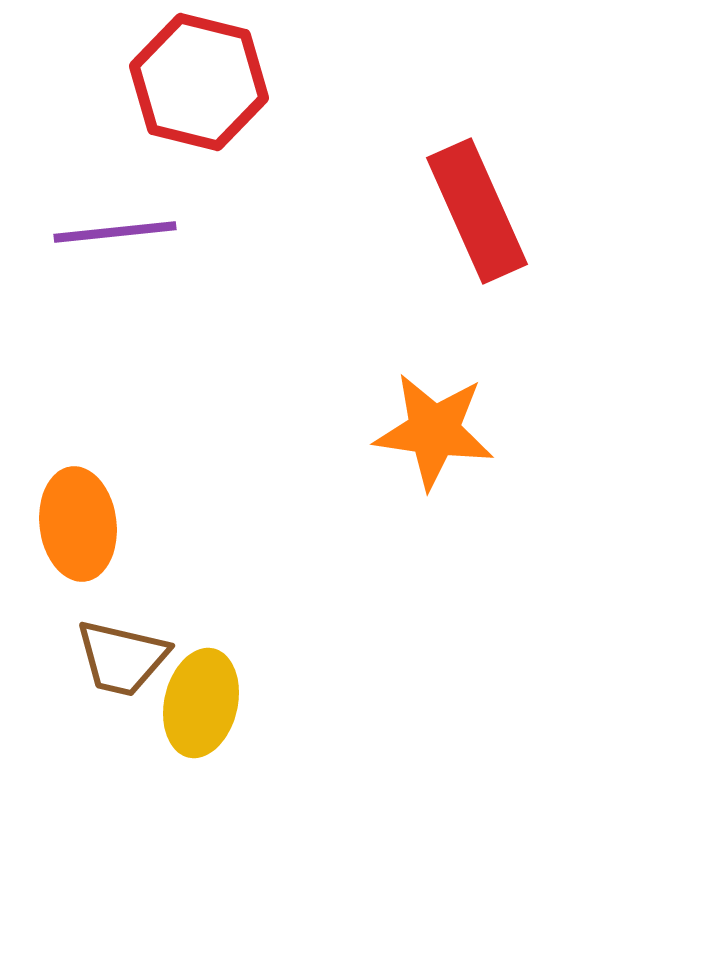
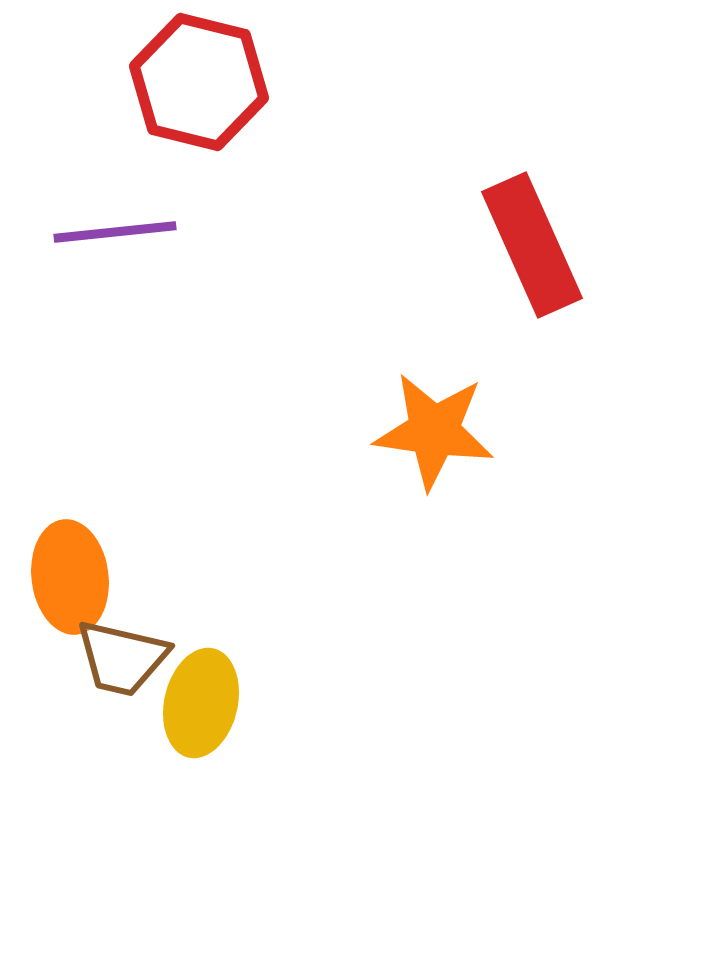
red rectangle: moved 55 px right, 34 px down
orange ellipse: moved 8 px left, 53 px down
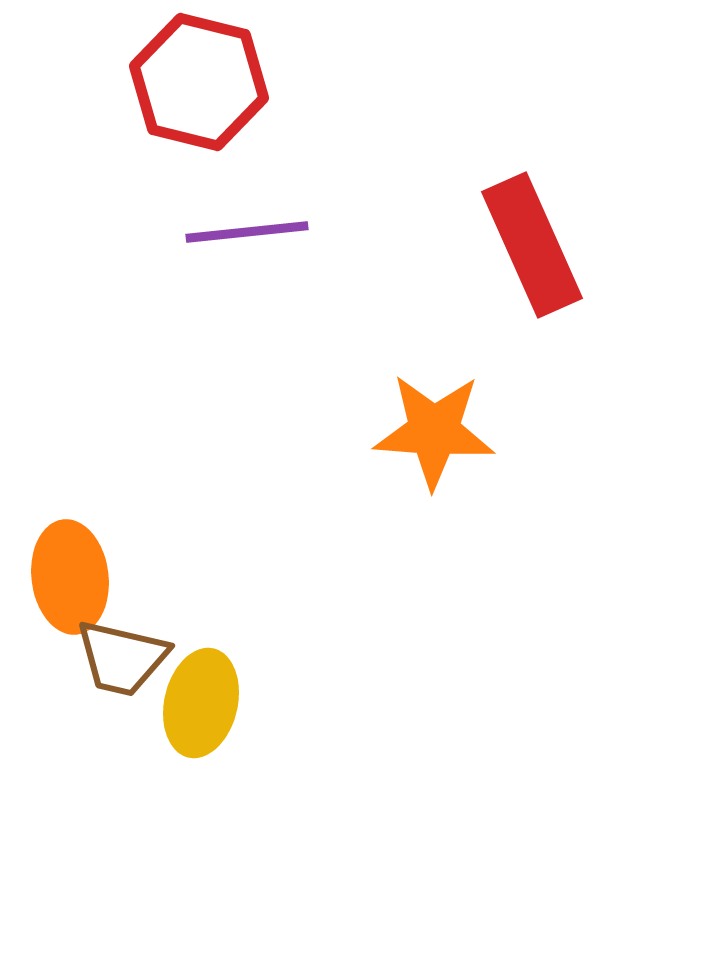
purple line: moved 132 px right
orange star: rotated 4 degrees counterclockwise
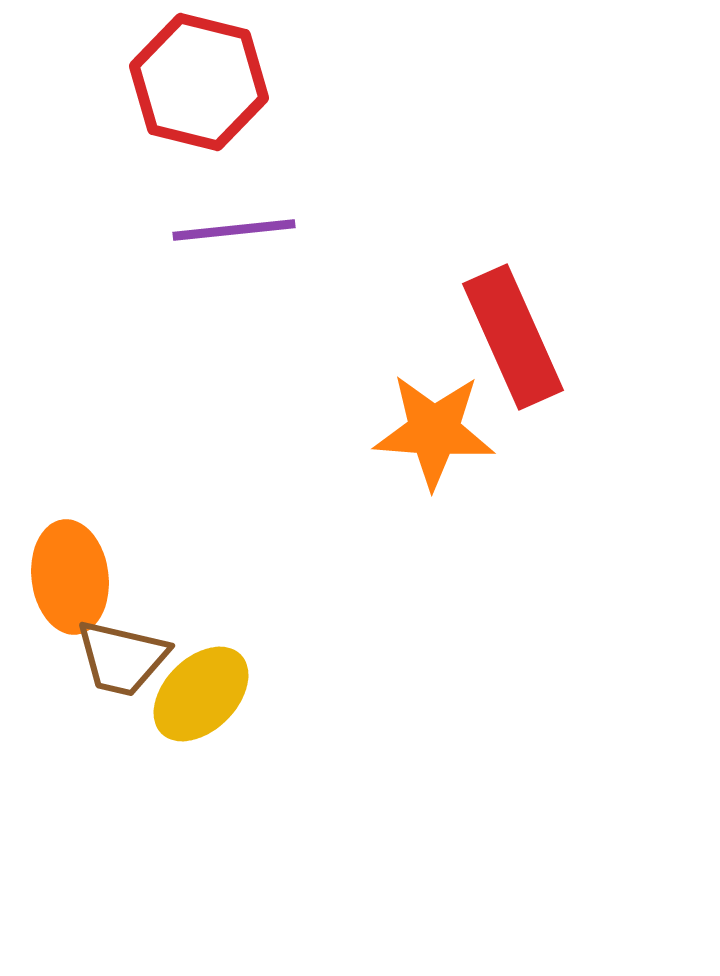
purple line: moved 13 px left, 2 px up
red rectangle: moved 19 px left, 92 px down
yellow ellipse: moved 9 px up; rotated 32 degrees clockwise
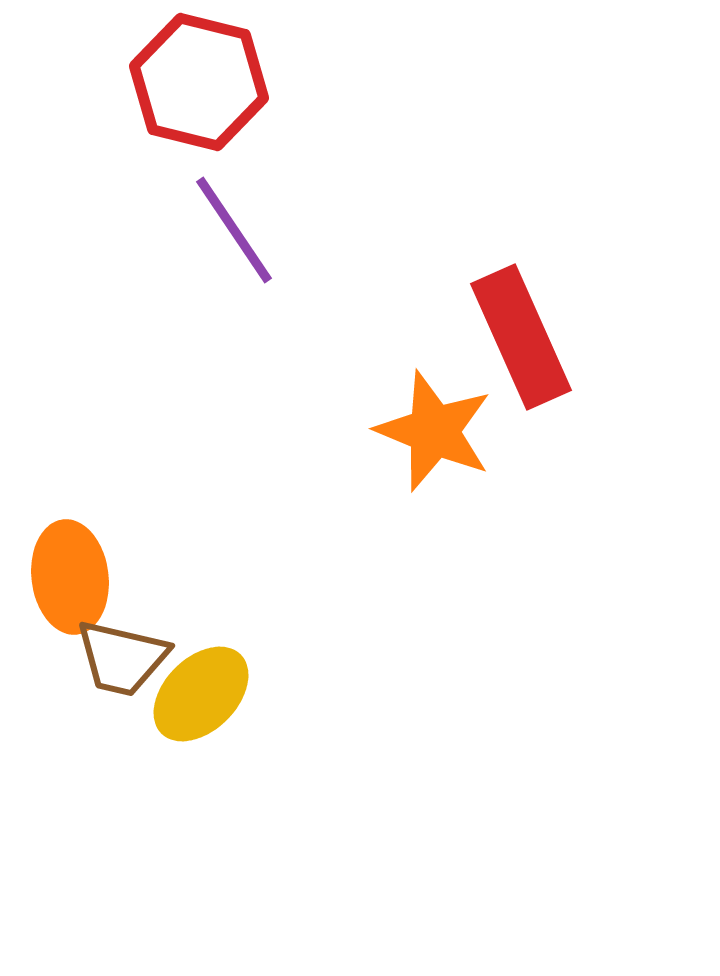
purple line: rotated 62 degrees clockwise
red rectangle: moved 8 px right
orange star: rotated 18 degrees clockwise
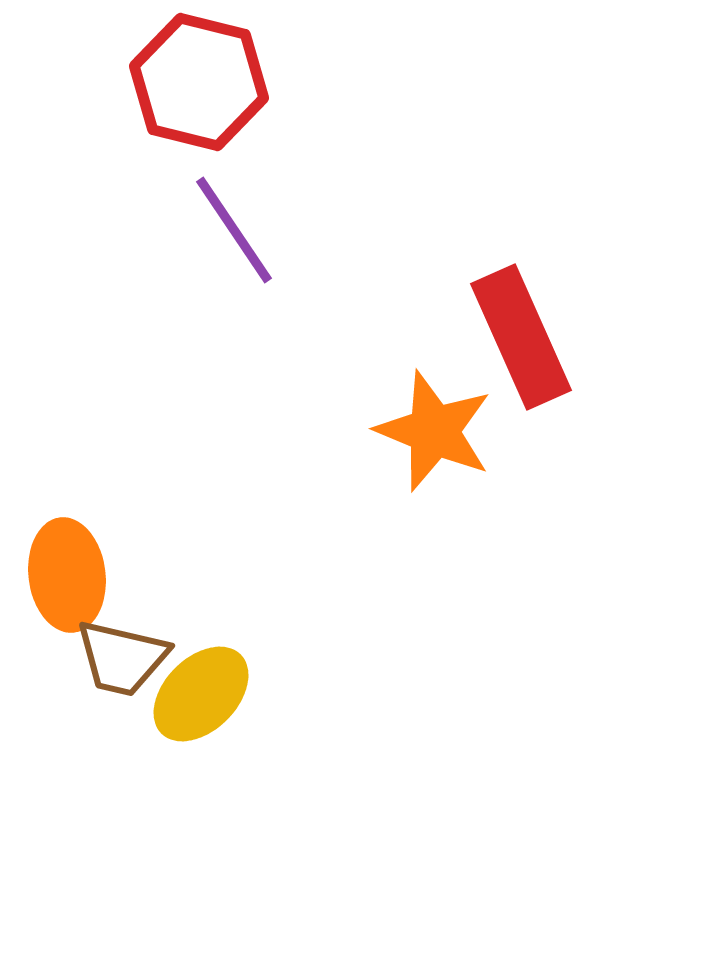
orange ellipse: moved 3 px left, 2 px up
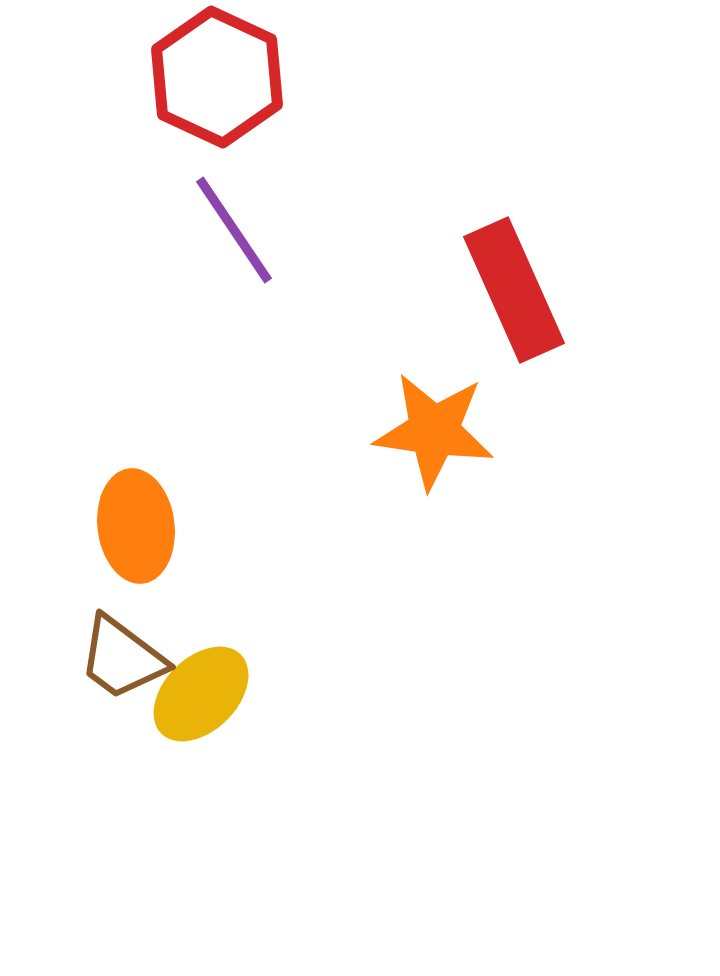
red hexagon: moved 18 px right, 5 px up; rotated 11 degrees clockwise
red rectangle: moved 7 px left, 47 px up
orange star: rotated 14 degrees counterclockwise
orange ellipse: moved 69 px right, 49 px up
brown trapezoid: rotated 24 degrees clockwise
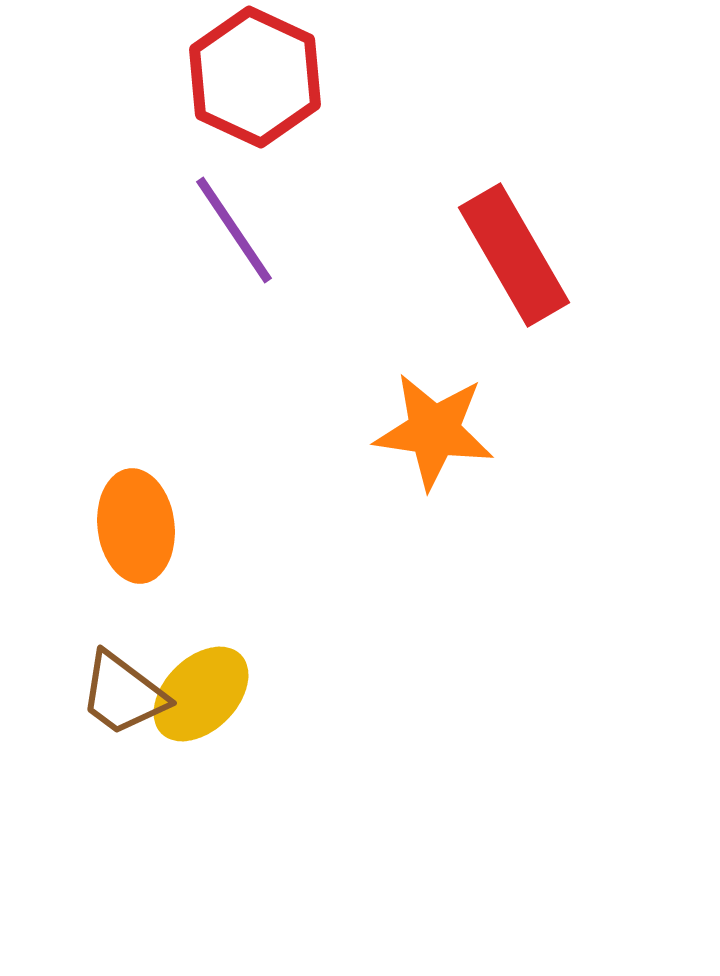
red hexagon: moved 38 px right
red rectangle: moved 35 px up; rotated 6 degrees counterclockwise
brown trapezoid: moved 1 px right, 36 px down
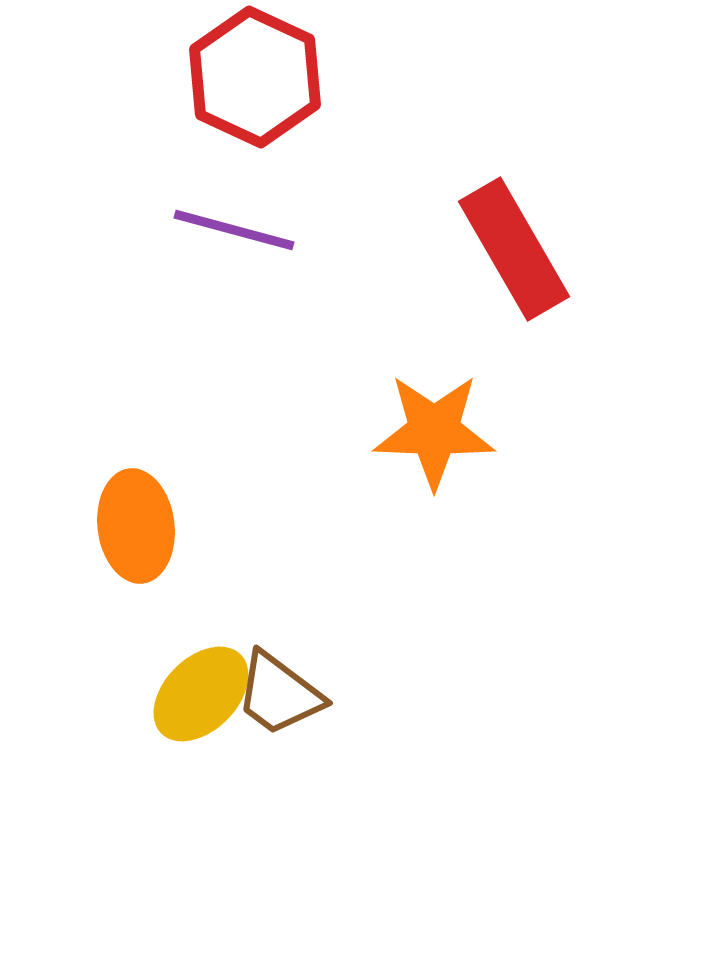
purple line: rotated 41 degrees counterclockwise
red rectangle: moved 6 px up
orange star: rotated 6 degrees counterclockwise
brown trapezoid: moved 156 px right
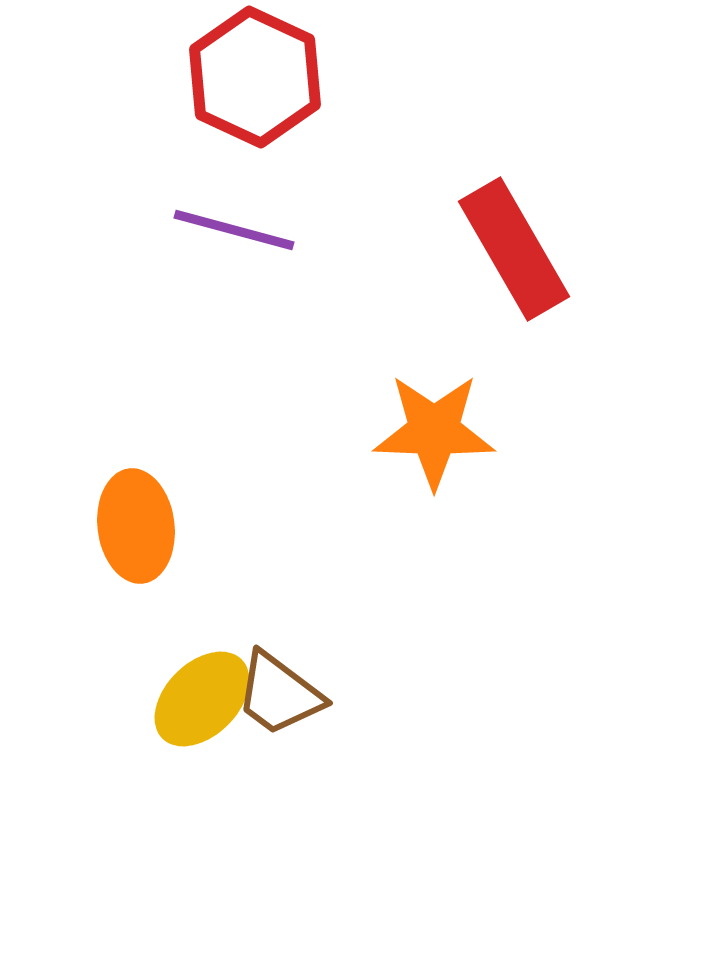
yellow ellipse: moved 1 px right, 5 px down
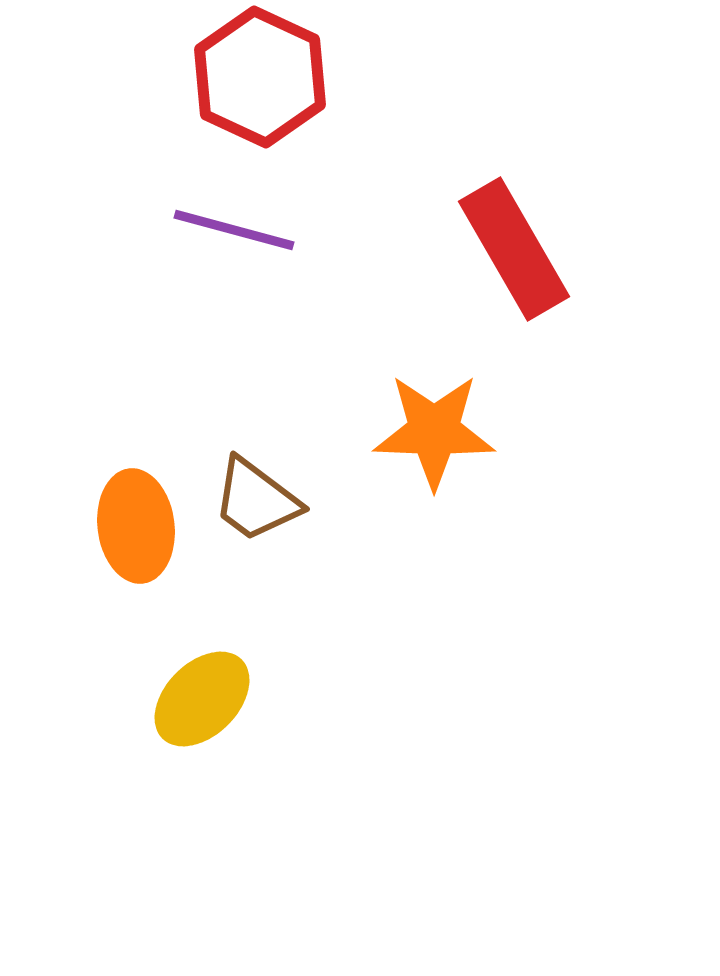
red hexagon: moved 5 px right
brown trapezoid: moved 23 px left, 194 px up
